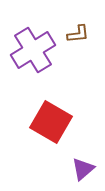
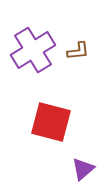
brown L-shape: moved 17 px down
red square: rotated 15 degrees counterclockwise
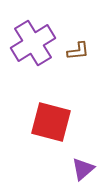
purple cross: moved 7 px up
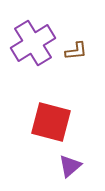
brown L-shape: moved 2 px left
purple triangle: moved 13 px left, 3 px up
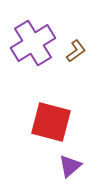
brown L-shape: rotated 30 degrees counterclockwise
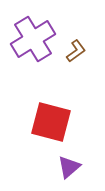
purple cross: moved 4 px up
purple triangle: moved 1 px left, 1 px down
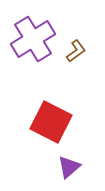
red square: rotated 12 degrees clockwise
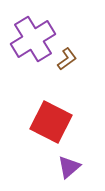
brown L-shape: moved 9 px left, 8 px down
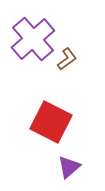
purple cross: rotated 9 degrees counterclockwise
